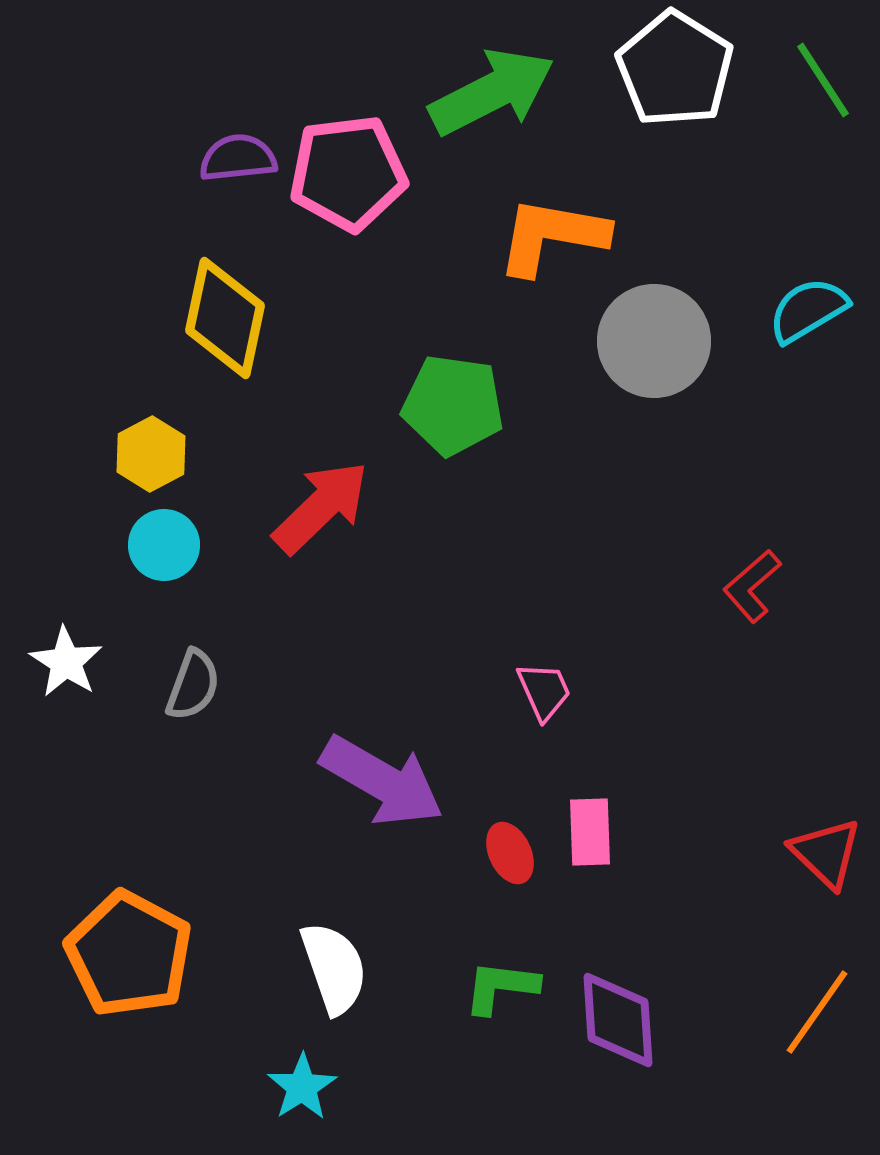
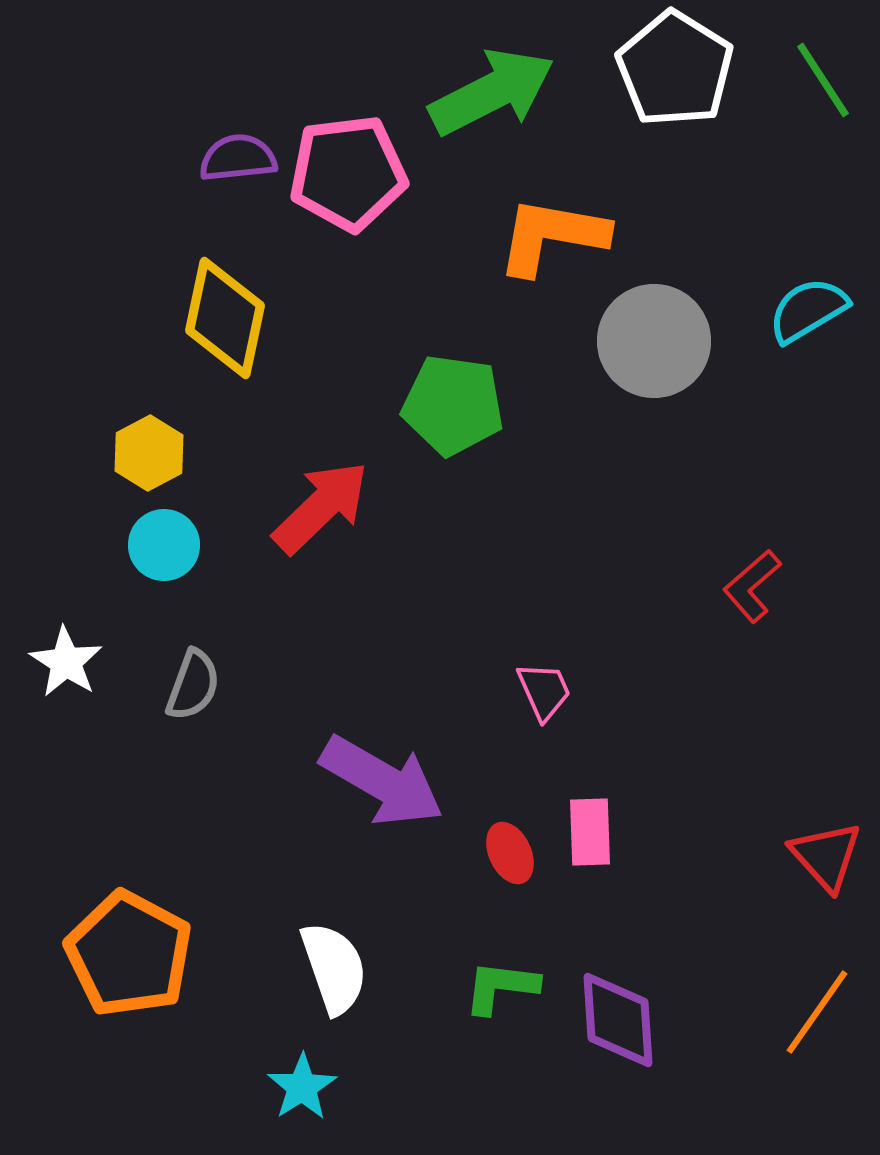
yellow hexagon: moved 2 px left, 1 px up
red triangle: moved 3 px down; rotated 4 degrees clockwise
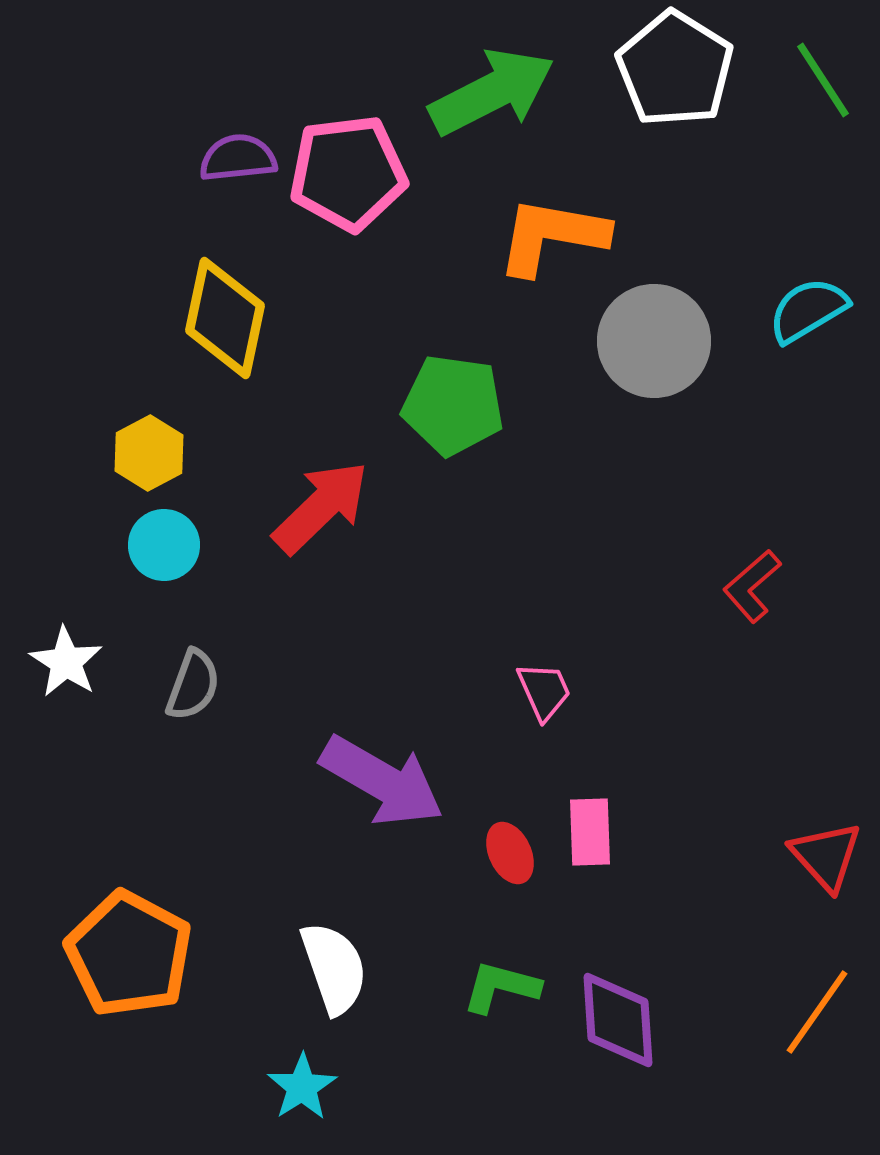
green L-shape: rotated 8 degrees clockwise
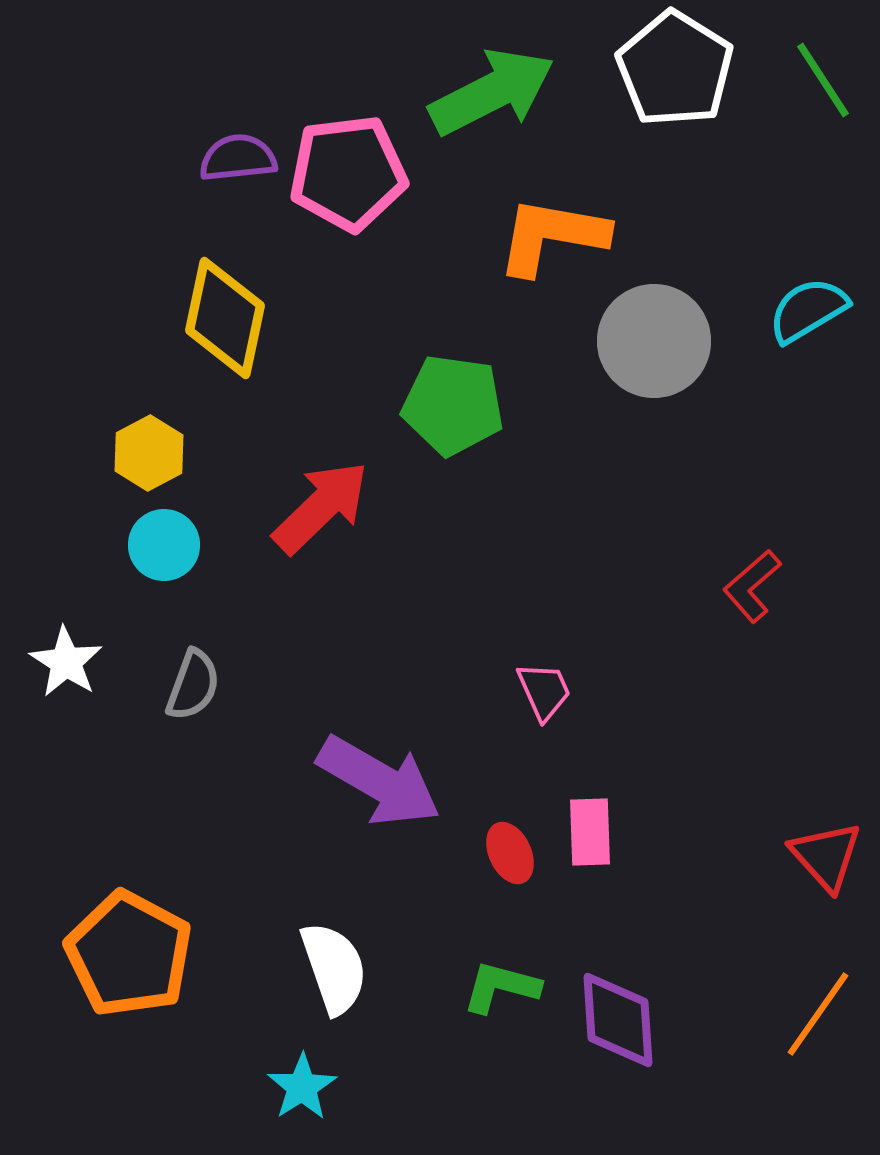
purple arrow: moved 3 px left
orange line: moved 1 px right, 2 px down
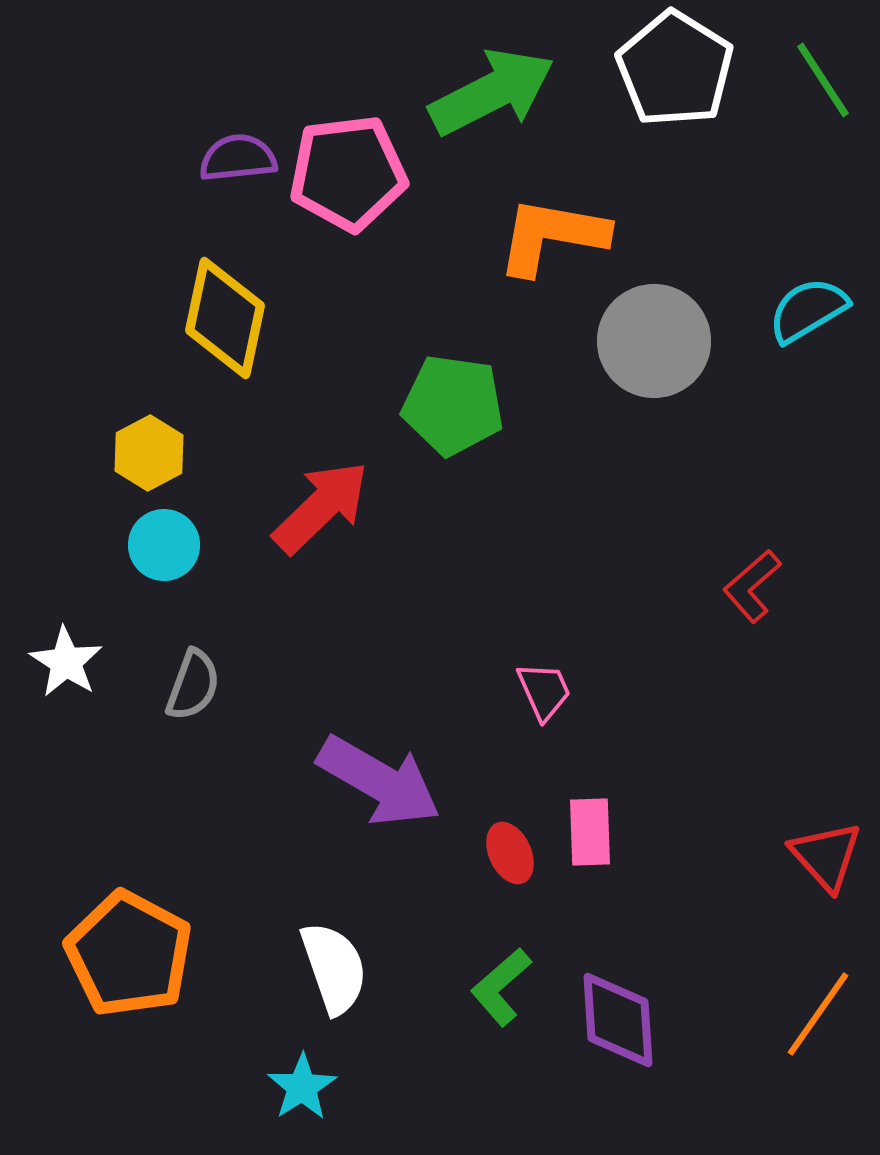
green L-shape: rotated 56 degrees counterclockwise
